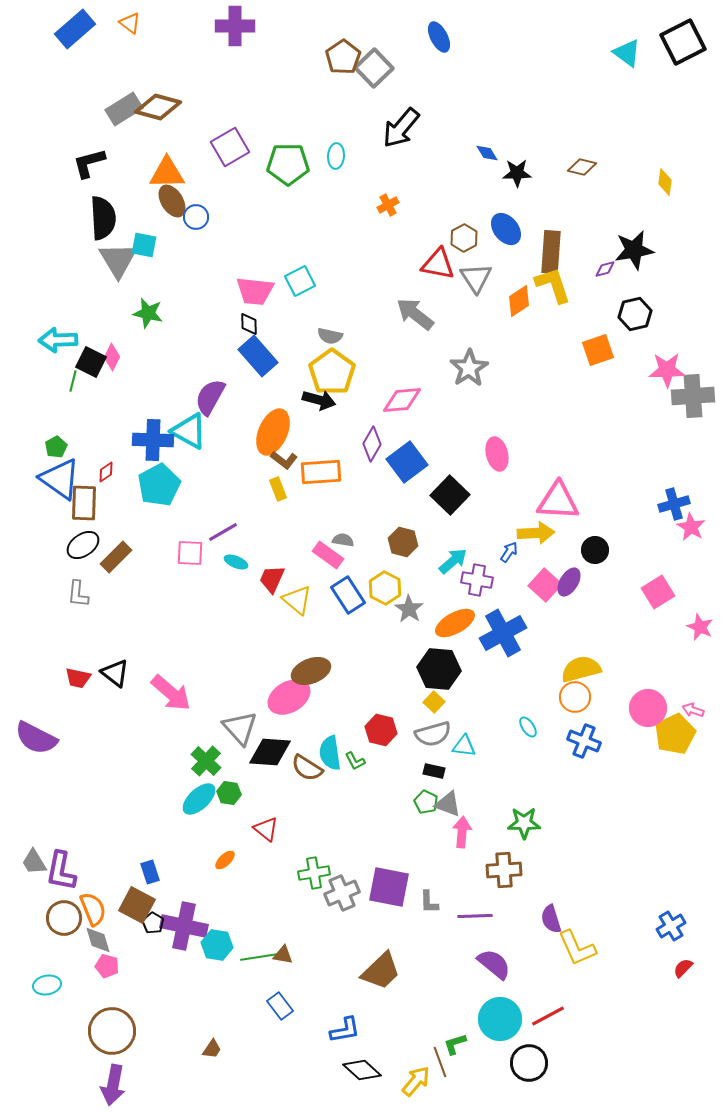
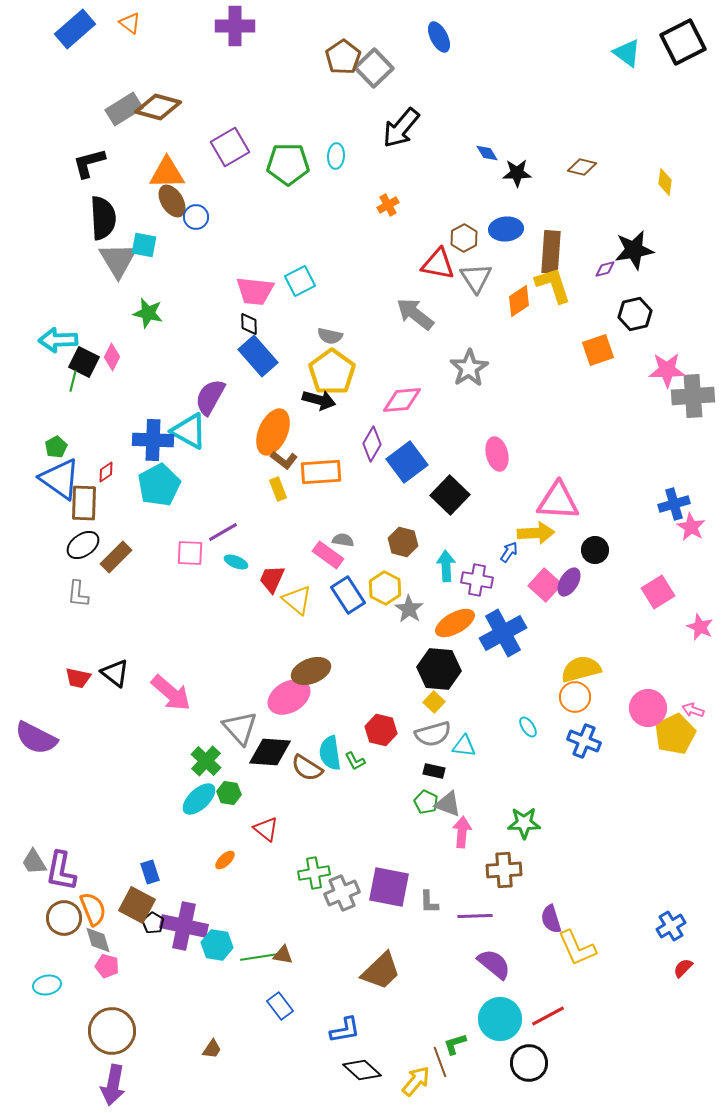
blue ellipse at (506, 229): rotated 56 degrees counterclockwise
black square at (91, 362): moved 7 px left
cyan arrow at (453, 561): moved 7 px left, 5 px down; rotated 52 degrees counterclockwise
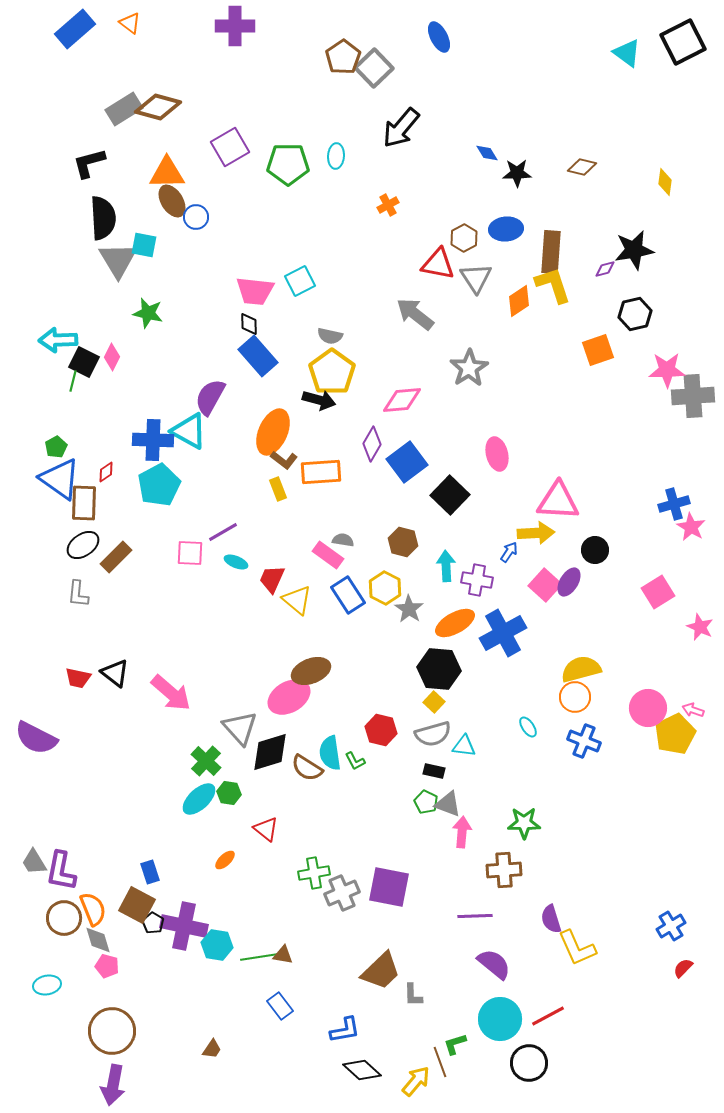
black diamond at (270, 752): rotated 21 degrees counterclockwise
gray L-shape at (429, 902): moved 16 px left, 93 px down
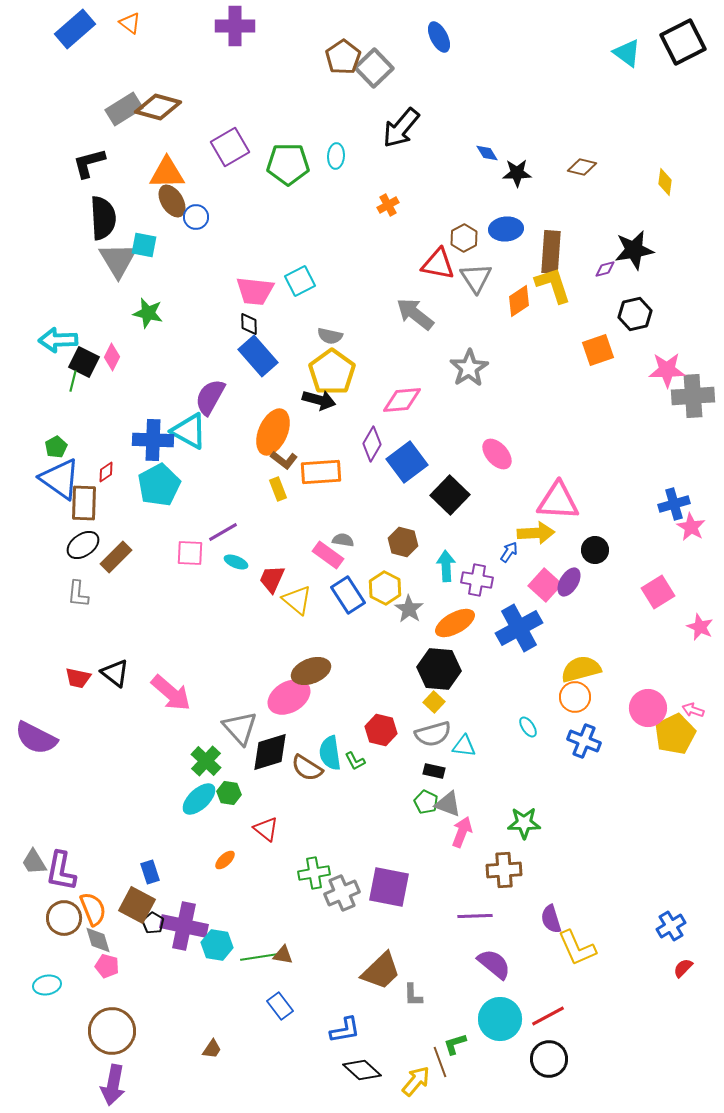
pink ellipse at (497, 454): rotated 28 degrees counterclockwise
blue cross at (503, 633): moved 16 px right, 5 px up
pink arrow at (462, 832): rotated 16 degrees clockwise
black circle at (529, 1063): moved 20 px right, 4 px up
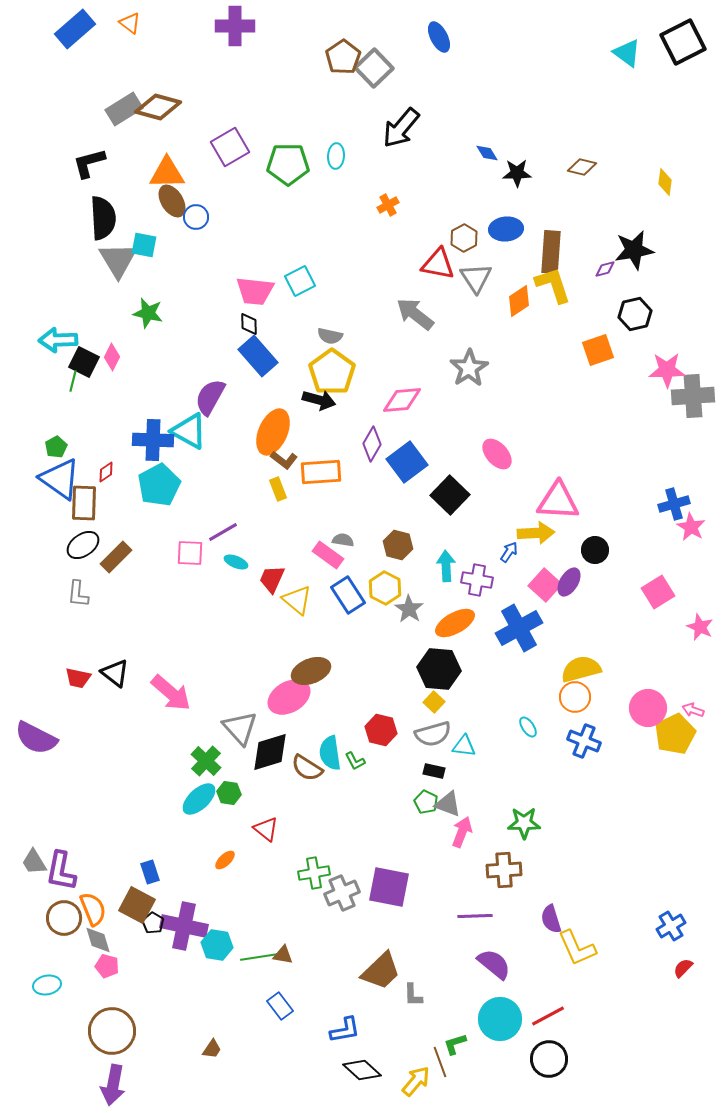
brown hexagon at (403, 542): moved 5 px left, 3 px down
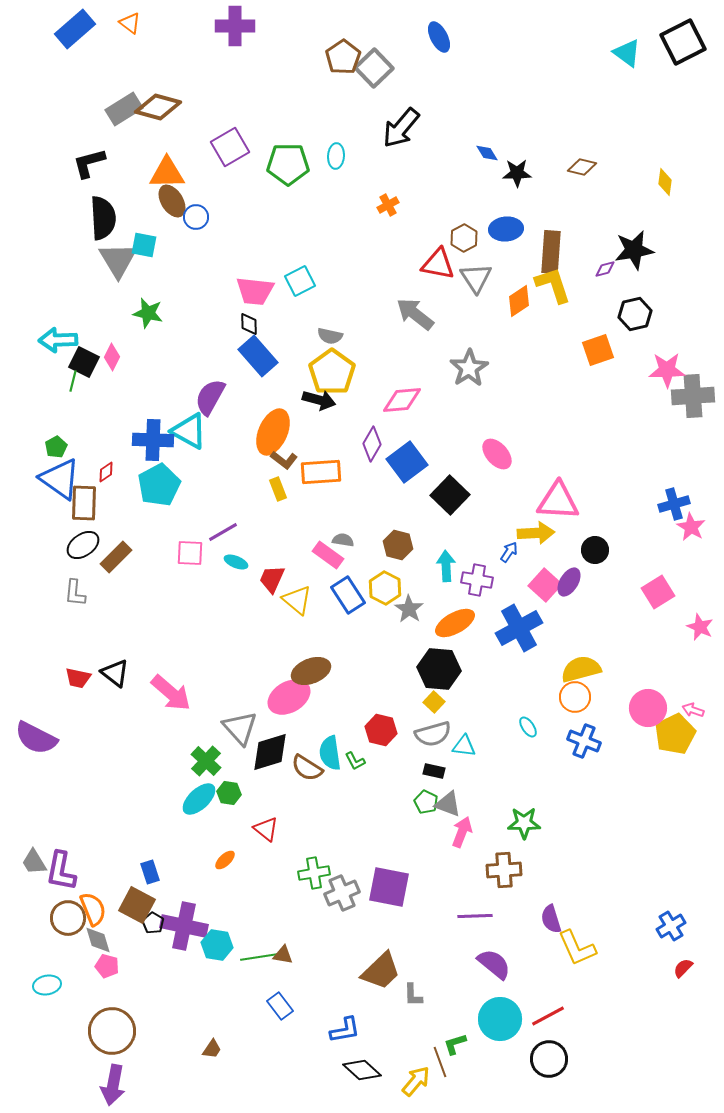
gray L-shape at (78, 594): moved 3 px left, 1 px up
brown circle at (64, 918): moved 4 px right
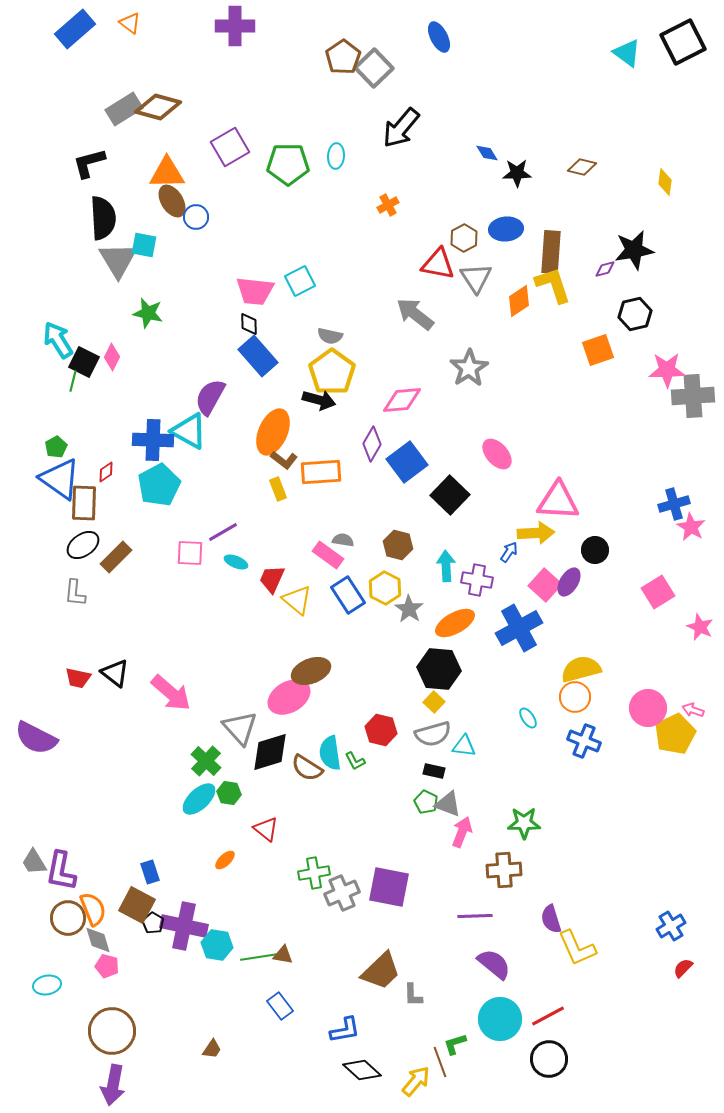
cyan arrow at (58, 340): rotated 60 degrees clockwise
cyan ellipse at (528, 727): moved 9 px up
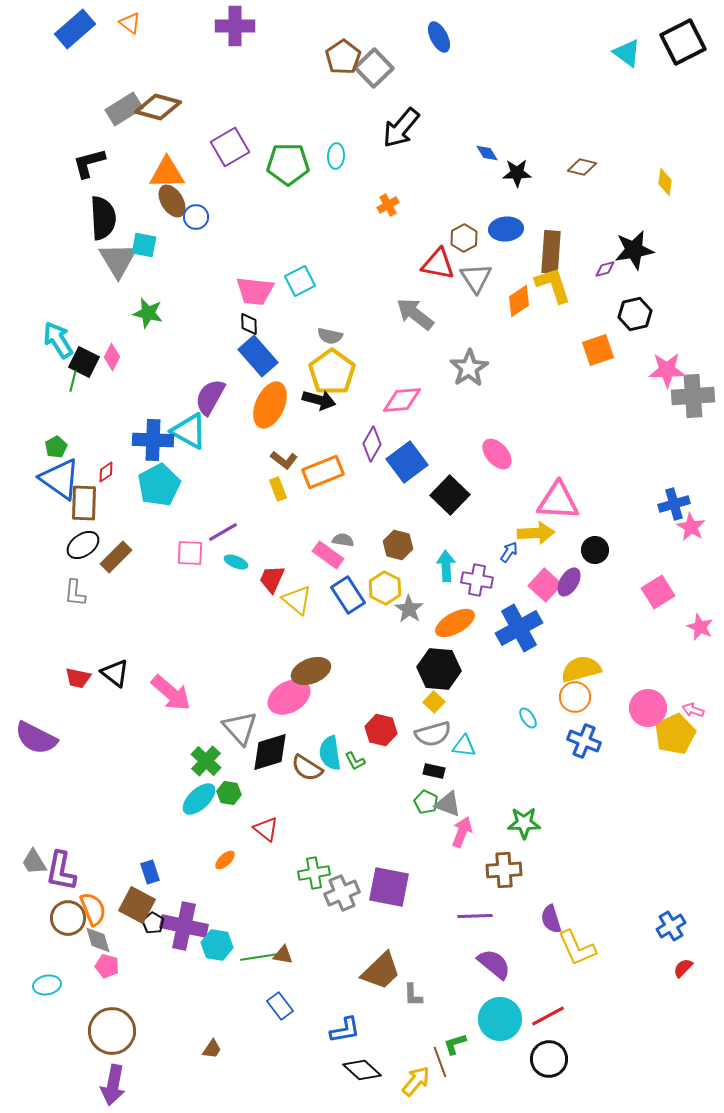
orange ellipse at (273, 432): moved 3 px left, 27 px up
orange rectangle at (321, 472): moved 2 px right; rotated 18 degrees counterclockwise
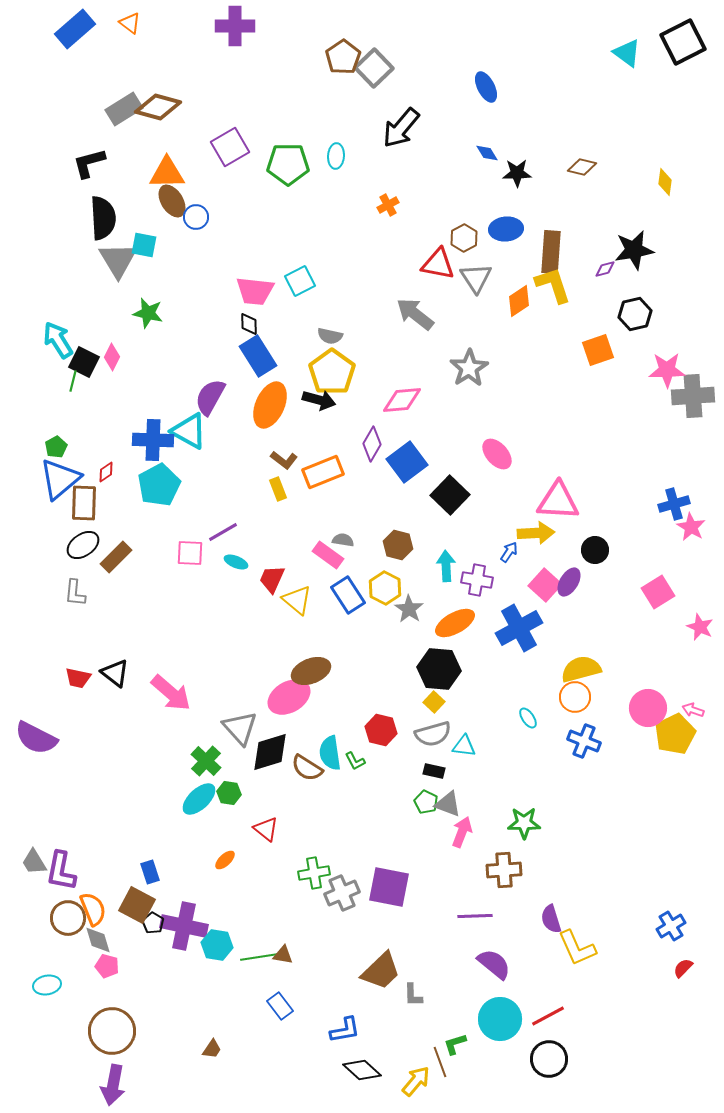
blue ellipse at (439, 37): moved 47 px right, 50 px down
blue rectangle at (258, 356): rotated 9 degrees clockwise
blue triangle at (60, 479): rotated 45 degrees clockwise
